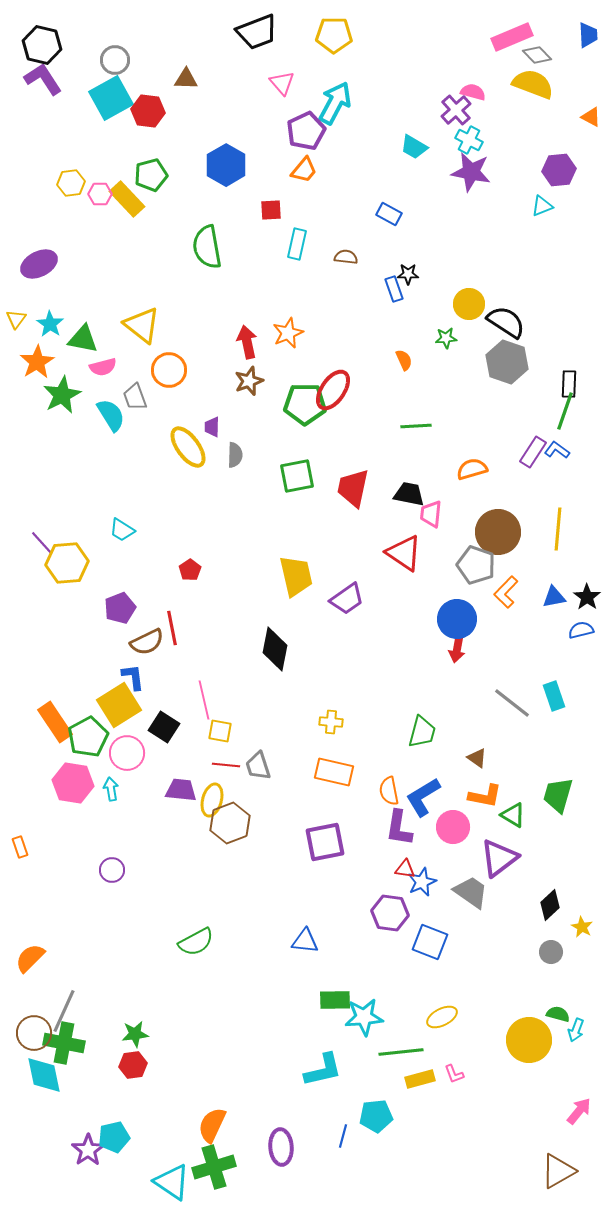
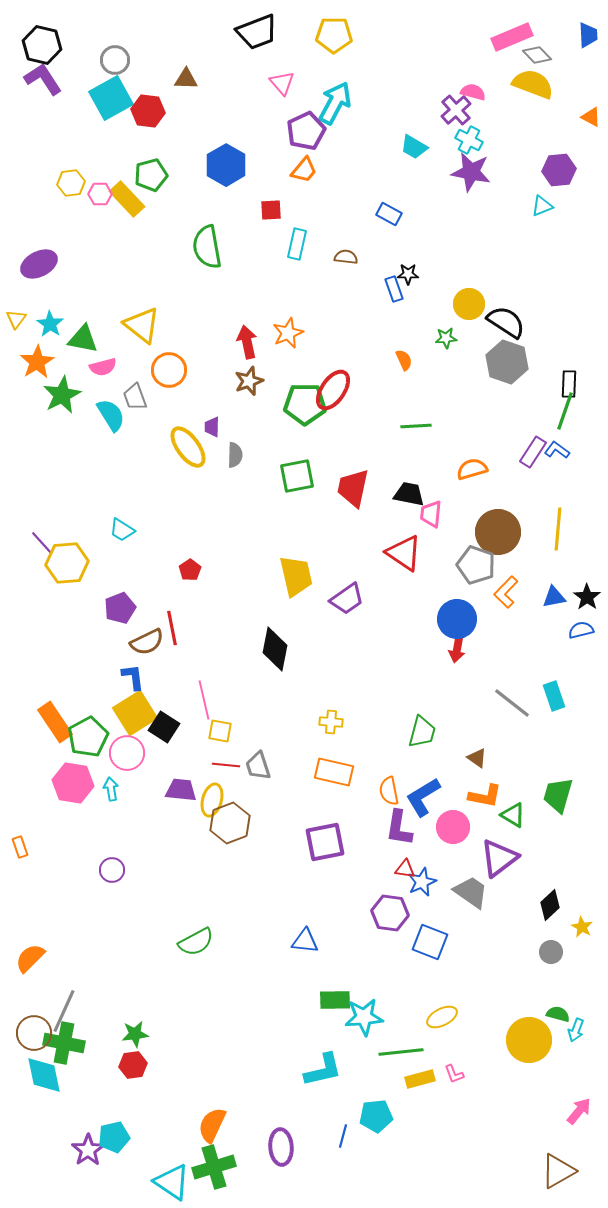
yellow square at (119, 705): moved 16 px right, 8 px down
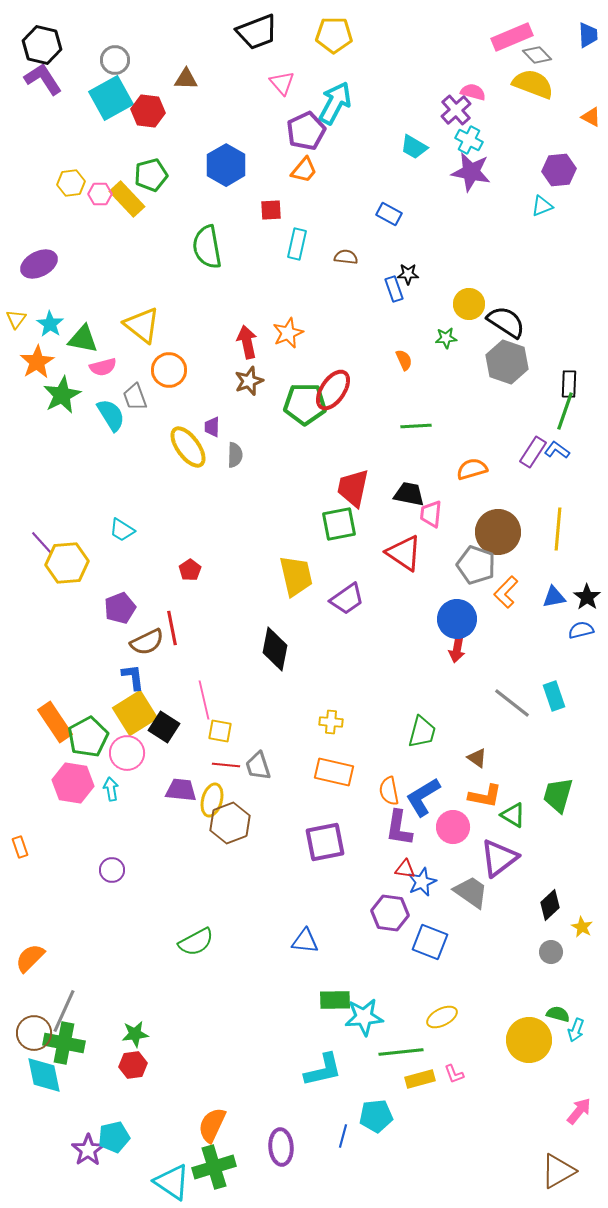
green square at (297, 476): moved 42 px right, 48 px down
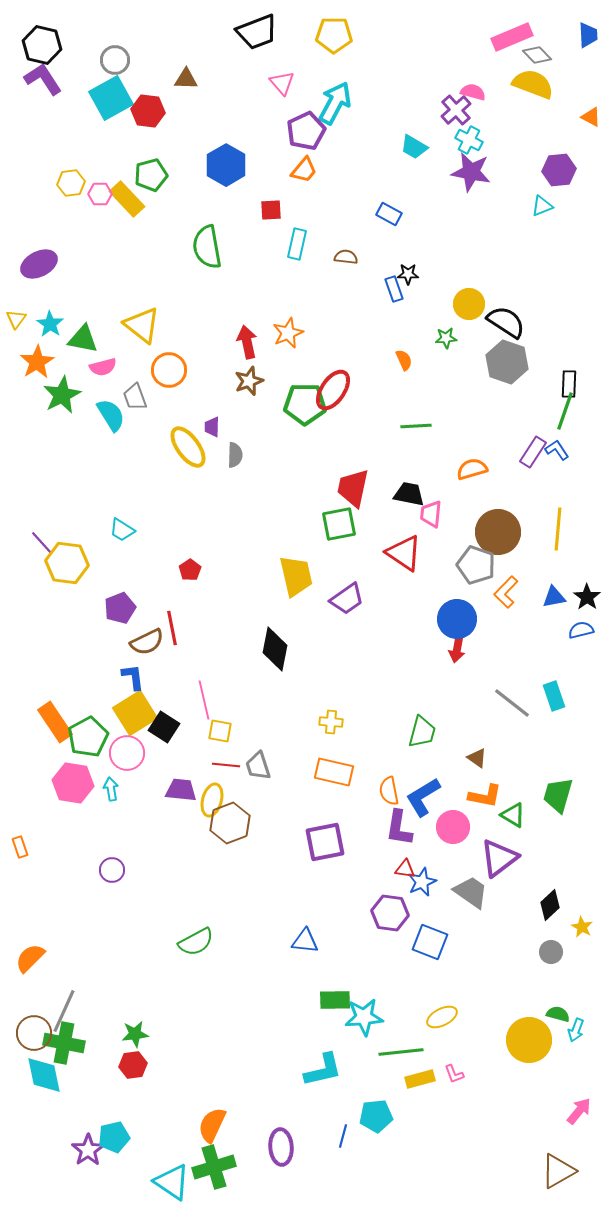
blue L-shape at (557, 450): rotated 20 degrees clockwise
yellow hexagon at (67, 563): rotated 12 degrees clockwise
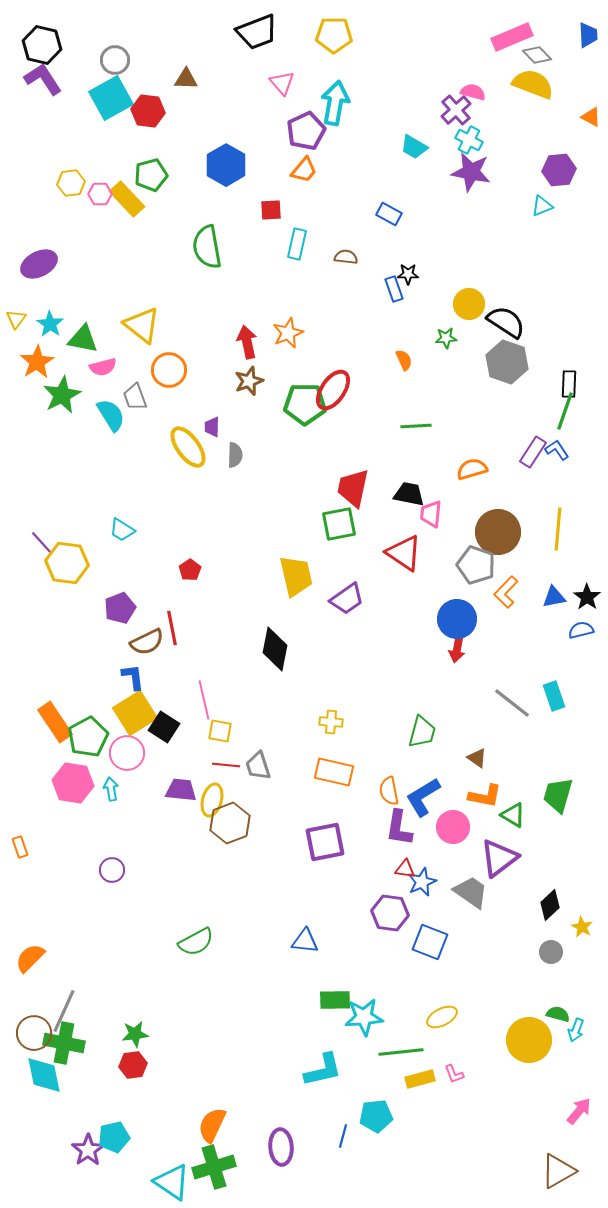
cyan arrow at (335, 103): rotated 18 degrees counterclockwise
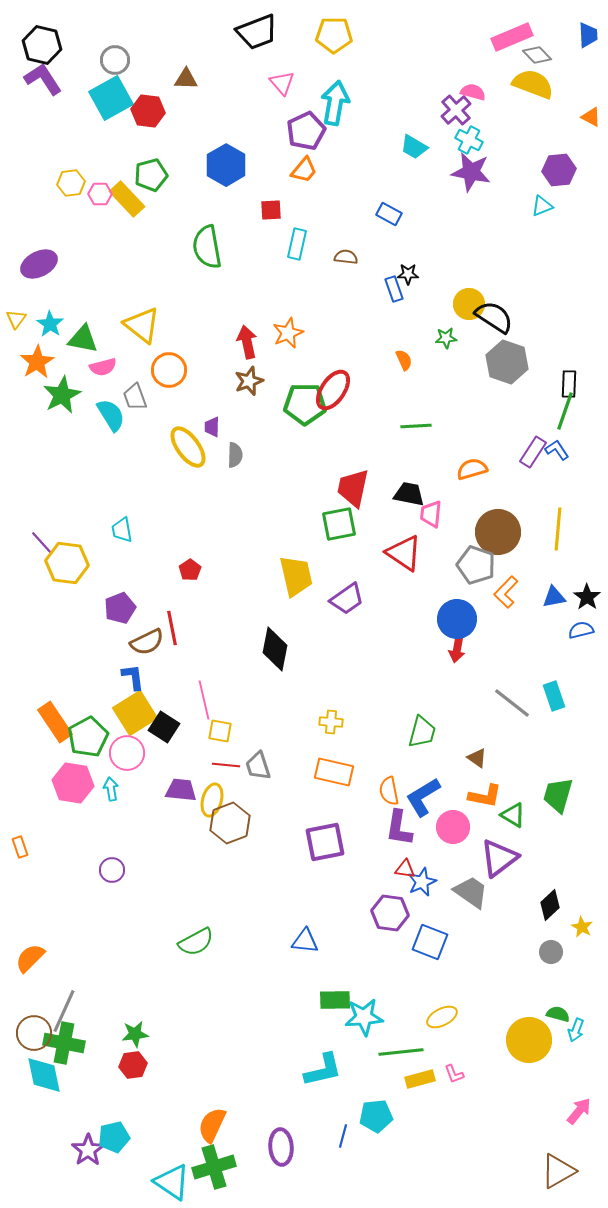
black semicircle at (506, 322): moved 12 px left, 5 px up
cyan trapezoid at (122, 530): rotated 48 degrees clockwise
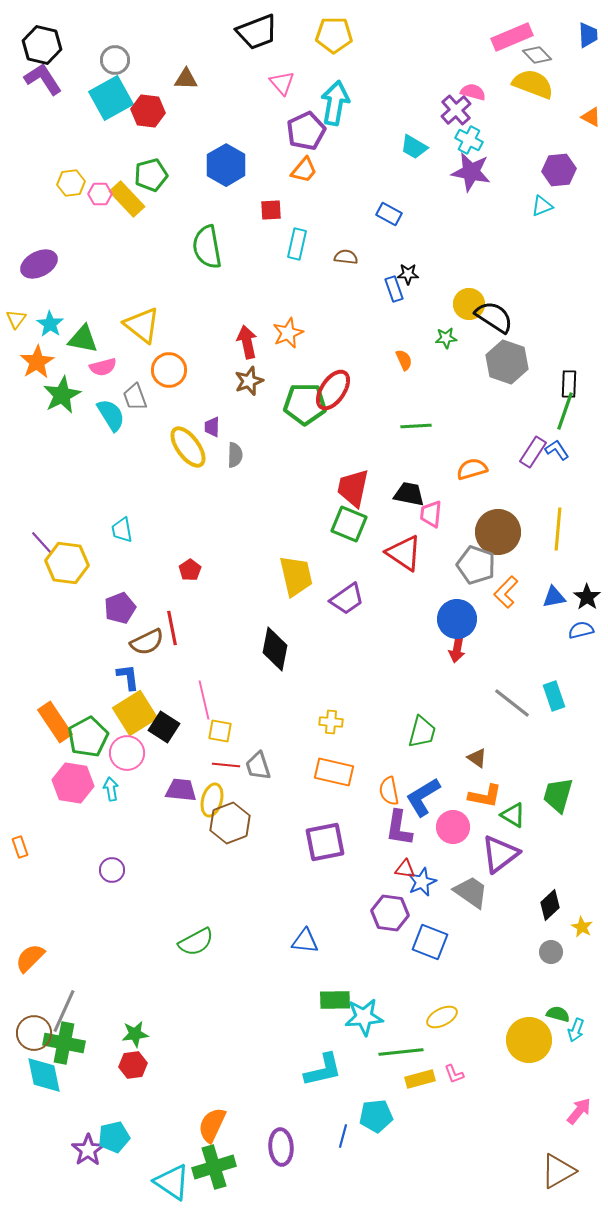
green square at (339, 524): moved 10 px right; rotated 33 degrees clockwise
blue L-shape at (133, 677): moved 5 px left
purple triangle at (499, 858): moved 1 px right, 4 px up
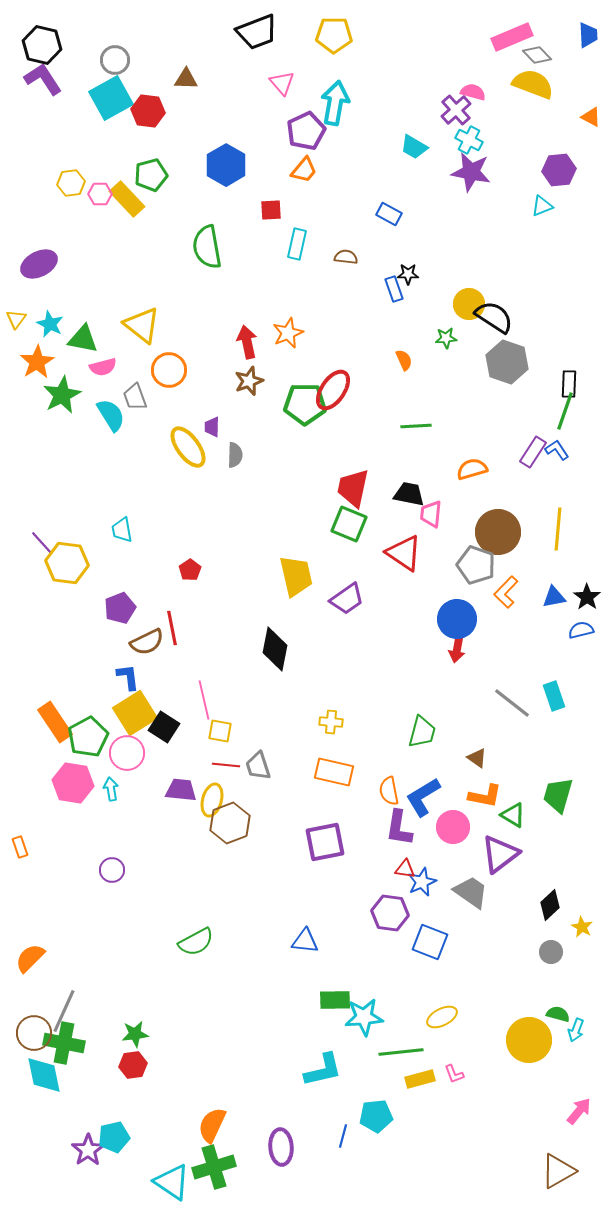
cyan star at (50, 324): rotated 8 degrees counterclockwise
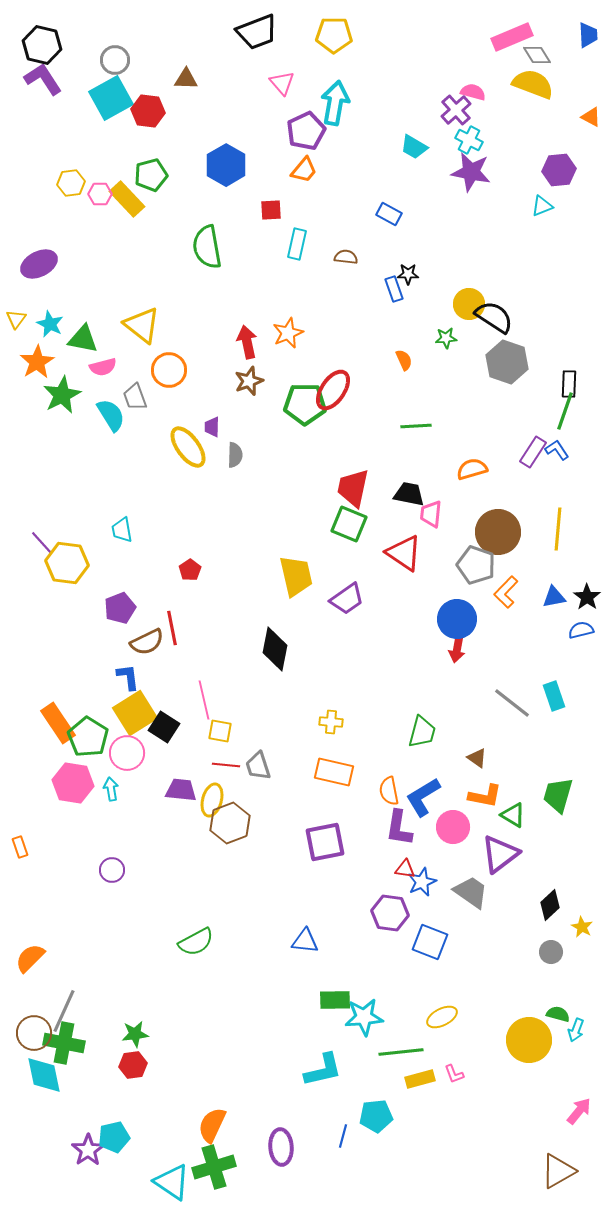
gray diamond at (537, 55): rotated 12 degrees clockwise
orange rectangle at (55, 722): moved 3 px right, 1 px down
green pentagon at (88, 737): rotated 12 degrees counterclockwise
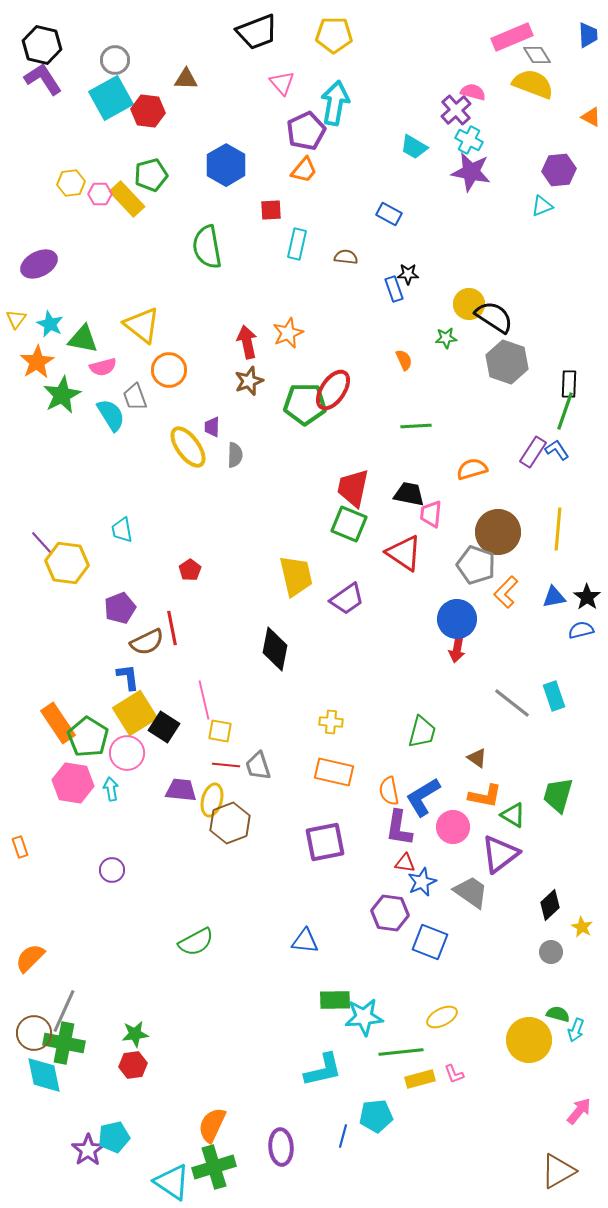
red triangle at (405, 869): moved 6 px up
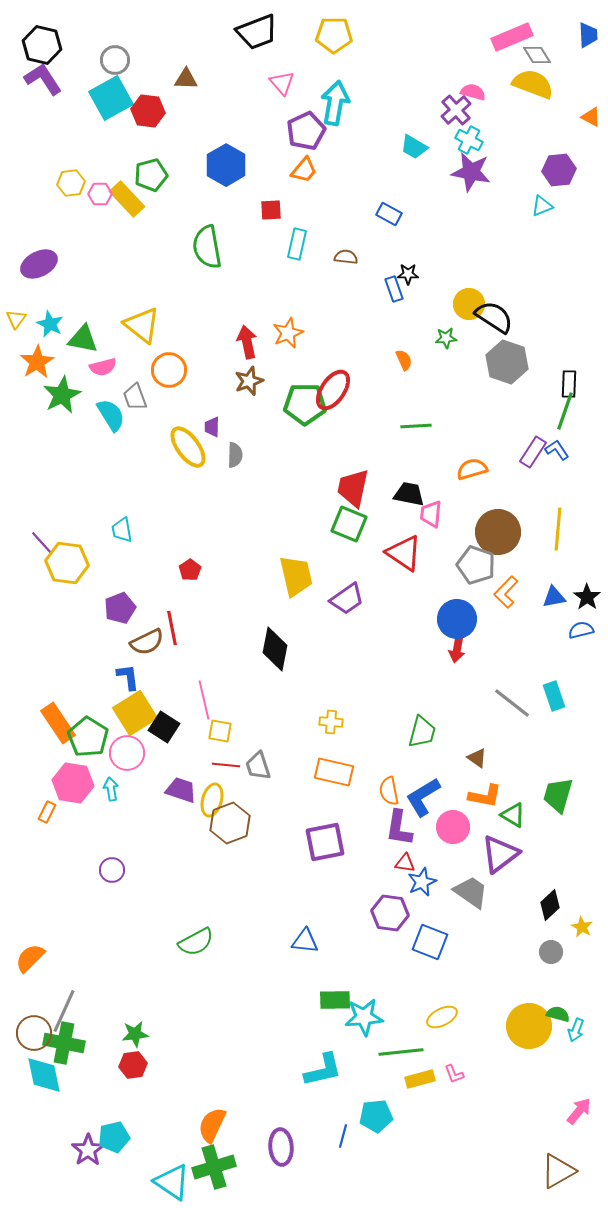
purple trapezoid at (181, 790): rotated 12 degrees clockwise
orange rectangle at (20, 847): moved 27 px right, 35 px up; rotated 45 degrees clockwise
yellow circle at (529, 1040): moved 14 px up
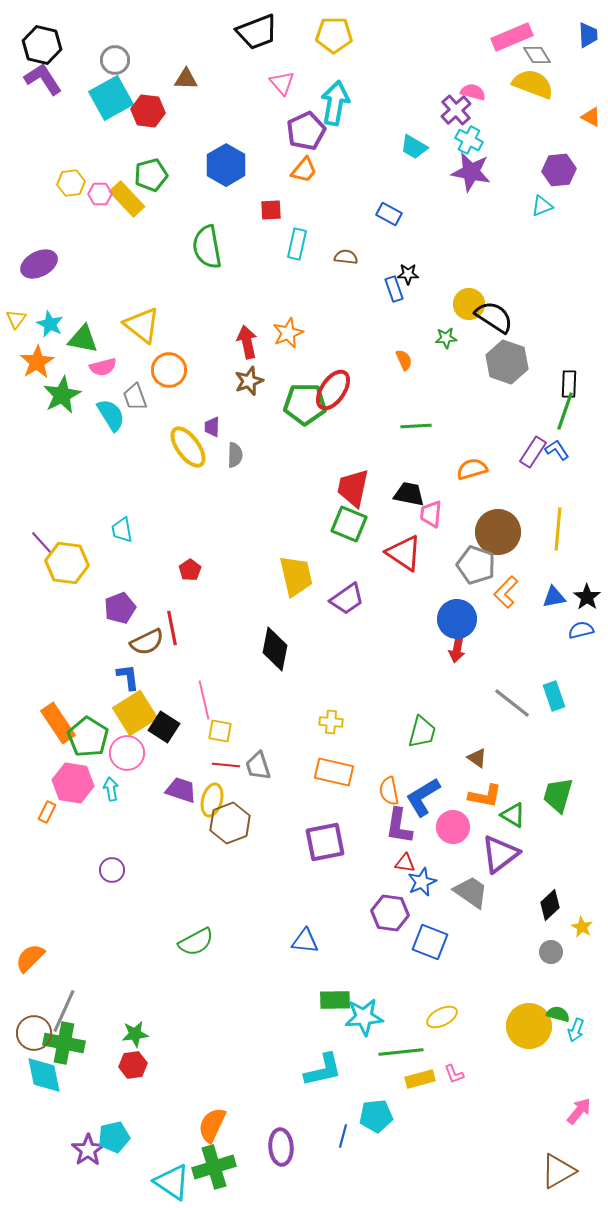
purple L-shape at (399, 828): moved 2 px up
